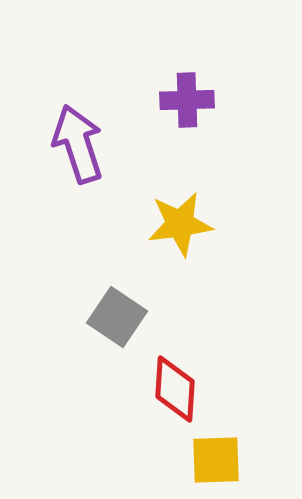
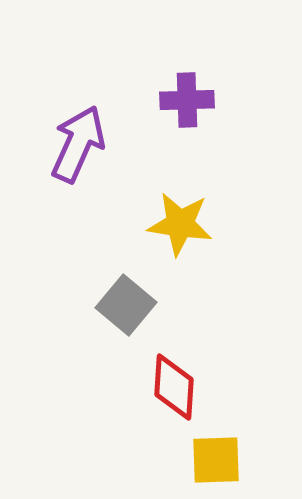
purple arrow: rotated 42 degrees clockwise
yellow star: rotated 16 degrees clockwise
gray square: moved 9 px right, 12 px up; rotated 6 degrees clockwise
red diamond: moved 1 px left, 2 px up
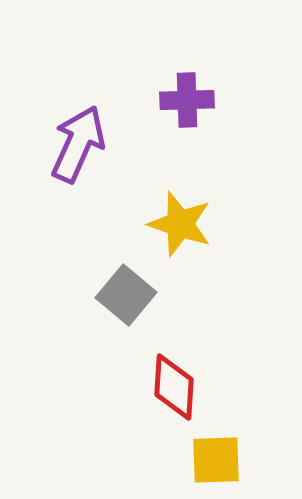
yellow star: rotated 10 degrees clockwise
gray square: moved 10 px up
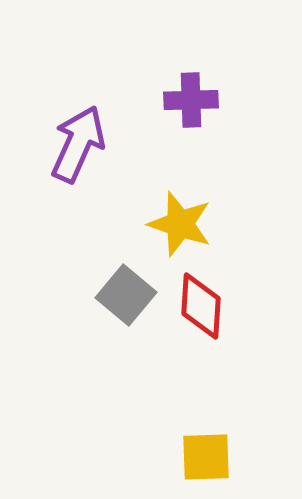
purple cross: moved 4 px right
red diamond: moved 27 px right, 81 px up
yellow square: moved 10 px left, 3 px up
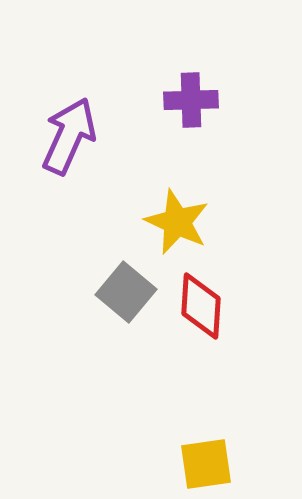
purple arrow: moved 9 px left, 8 px up
yellow star: moved 3 px left, 2 px up; rotated 6 degrees clockwise
gray square: moved 3 px up
yellow square: moved 7 px down; rotated 6 degrees counterclockwise
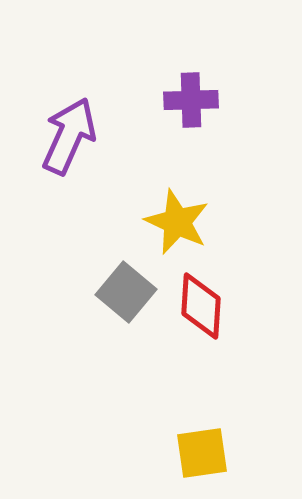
yellow square: moved 4 px left, 11 px up
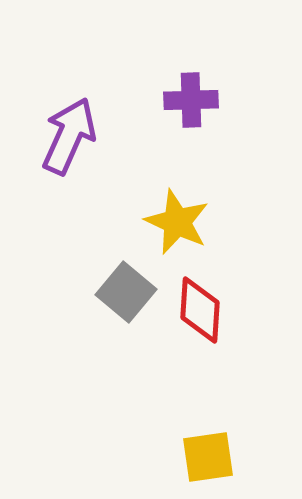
red diamond: moved 1 px left, 4 px down
yellow square: moved 6 px right, 4 px down
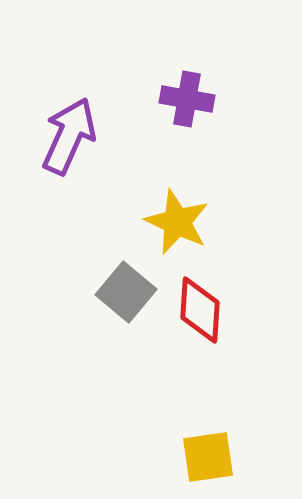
purple cross: moved 4 px left, 1 px up; rotated 12 degrees clockwise
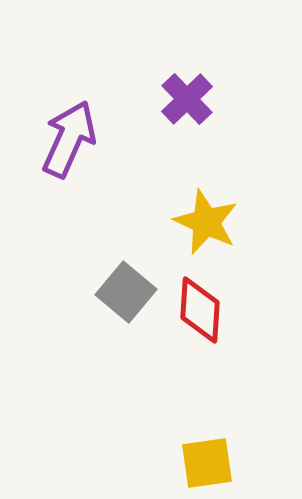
purple cross: rotated 36 degrees clockwise
purple arrow: moved 3 px down
yellow star: moved 29 px right
yellow square: moved 1 px left, 6 px down
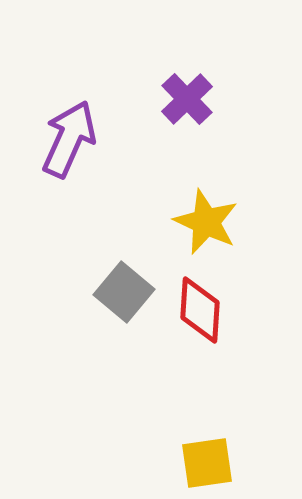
gray square: moved 2 px left
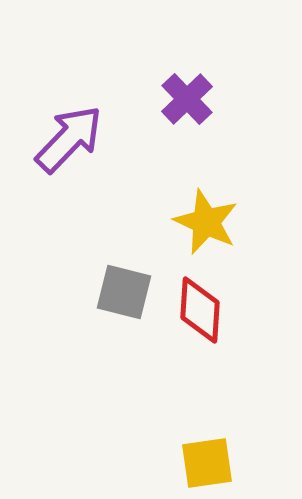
purple arrow: rotated 20 degrees clockwise
gray square: rotated 26 degrees counterclockwise
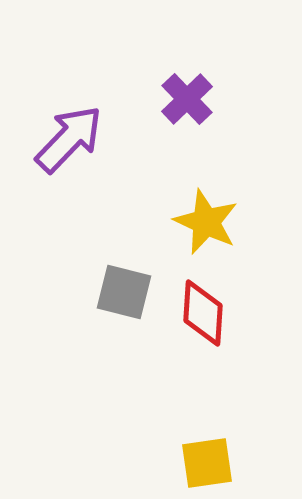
red diamond: moved 3 px right, 3 px down
